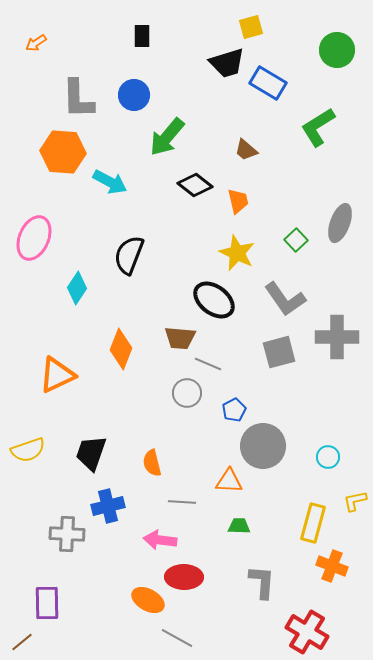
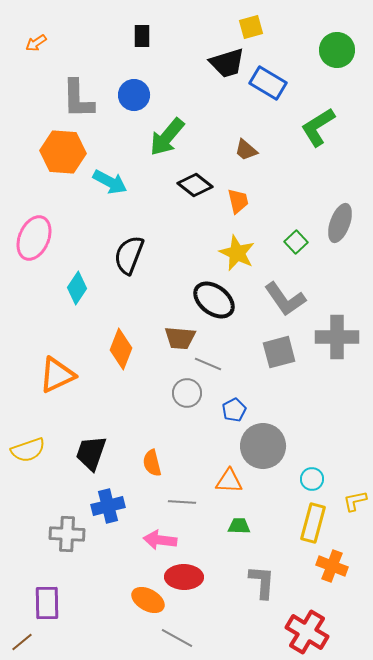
green square at (296, 240): moved 2 px down
cyan circle at (328, 457): moved 16 px left, 22 px down
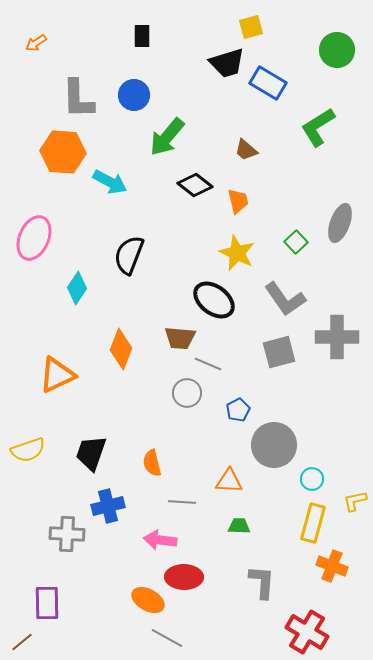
blue pentagon at (234, 410): moved 4 px right
gray circle at (263, 446): moved 11 px right, 1 px up
gray line at (177, 638): moved 10 px left
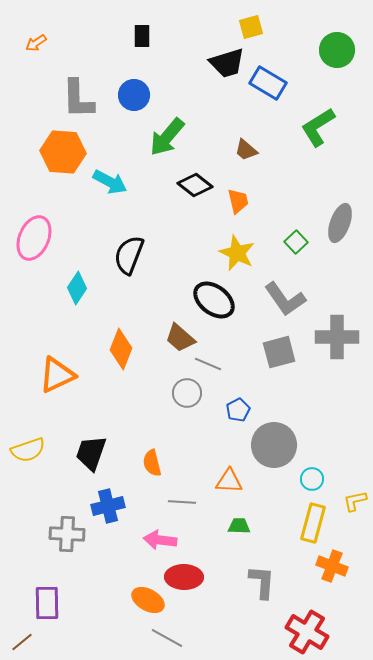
brown trapezoid at (180, 338): rotated 36 degrees clockwise
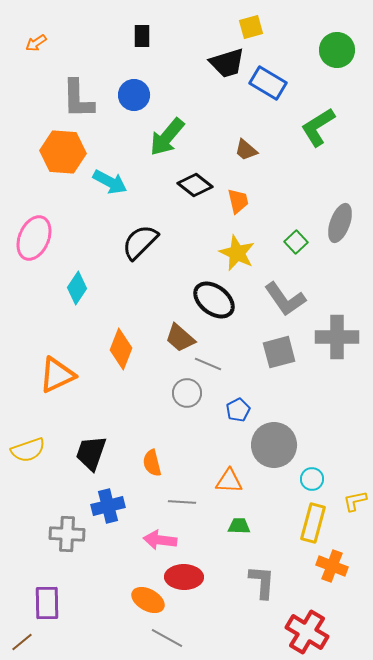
black semicircle at (129, 255): moved 11 px right, 13 px up; rotated 24 degrees clockwise
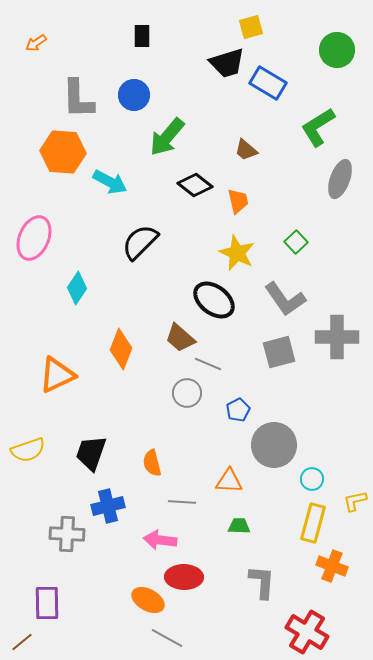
gray ellipse at (340, 223): moved 44 px up
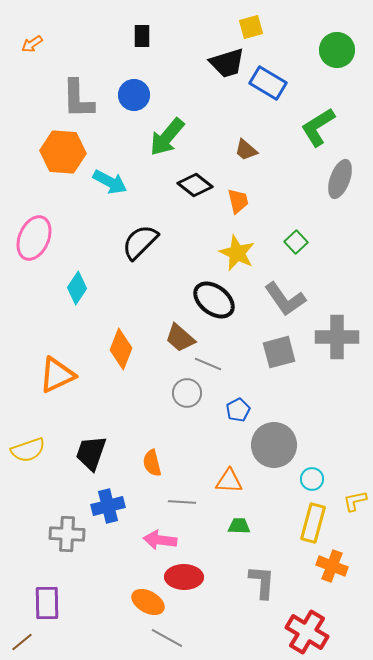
orange arrow at (36, 43): moved 4 px left, 1 px down
orange ellipse at (148, 600): moved 2 px down
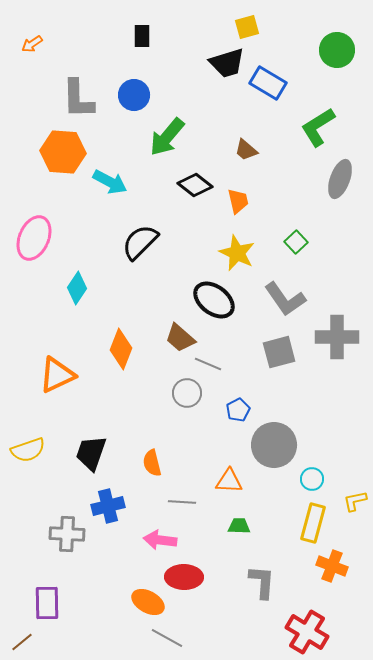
yellow square at (251, 27): moved 4 px left
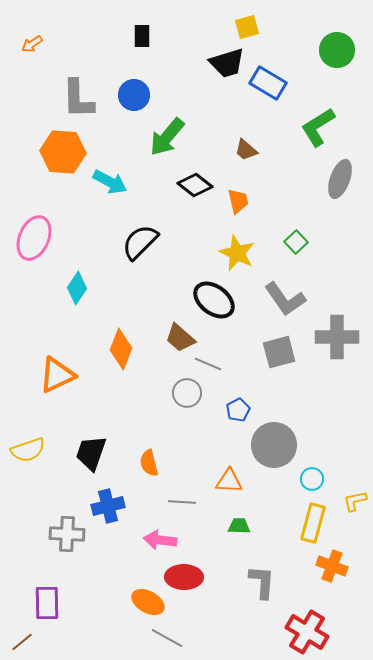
orange semicircle at (152, 463): moved 3 px left
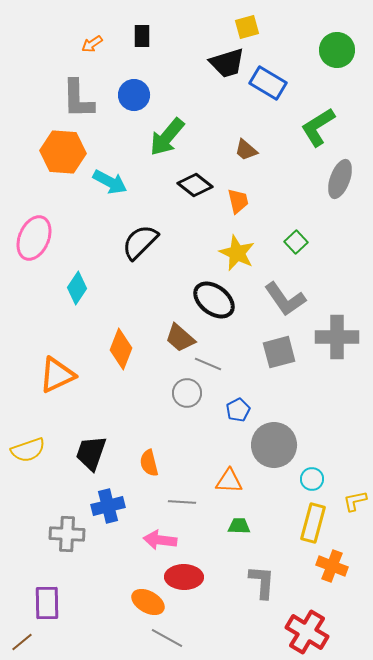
orange arrow at (32, 44): moved 60 px right
